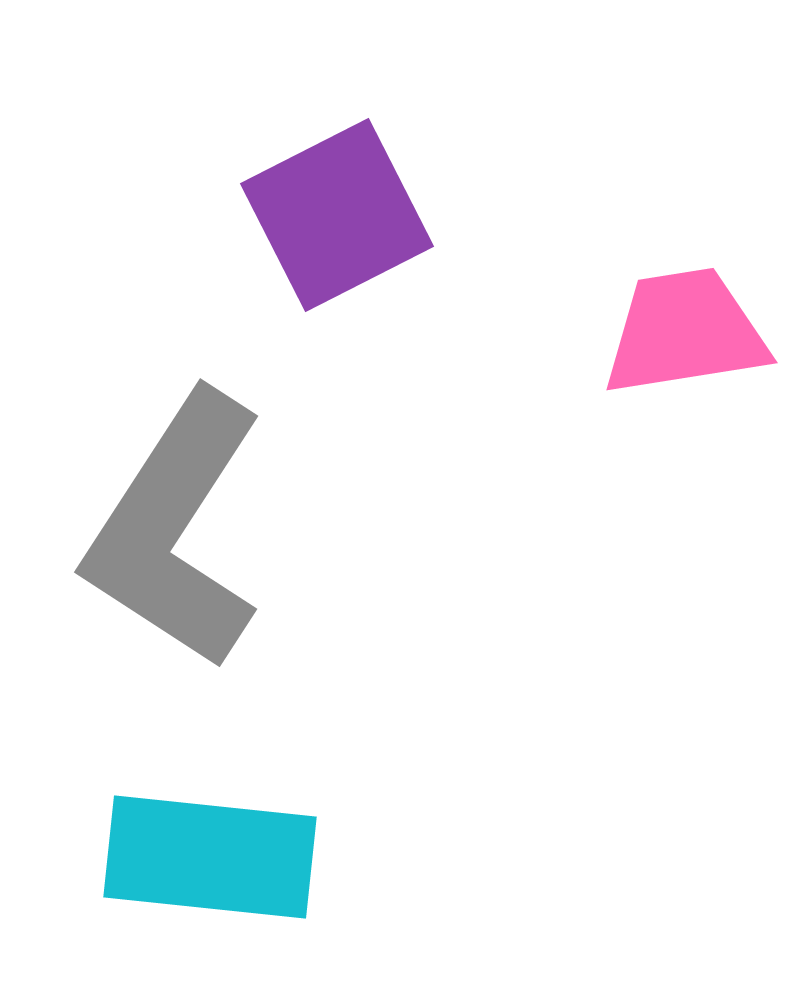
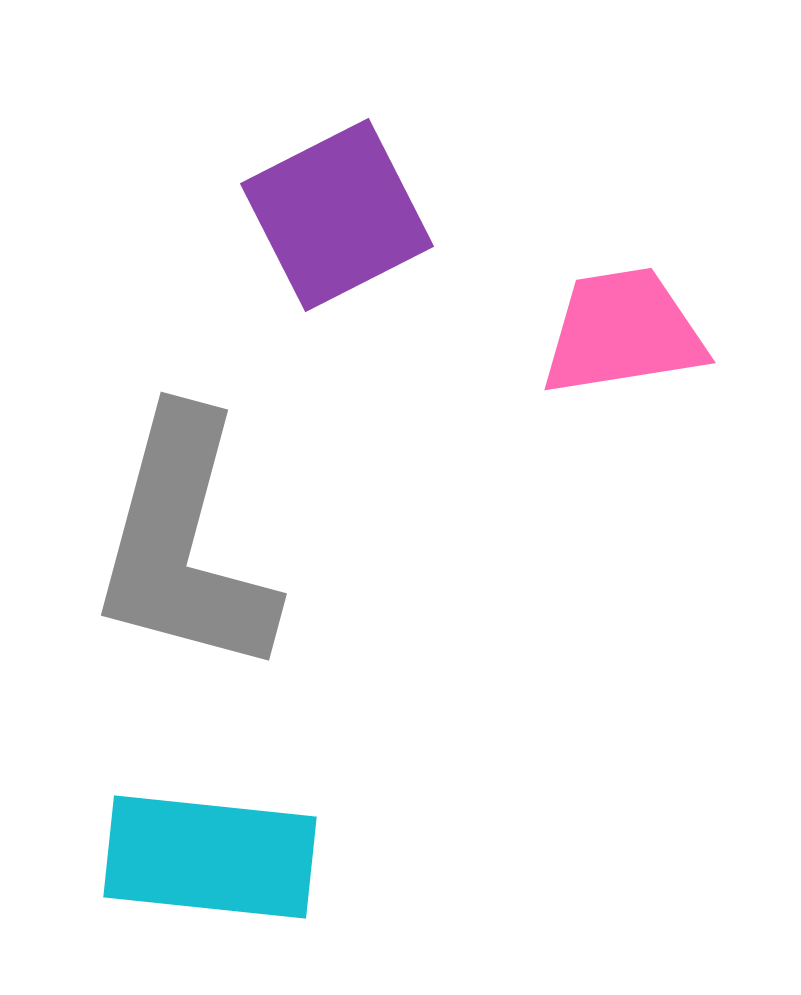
pink trapezoid: moved 62 px left
gray L-shape: moved 9 px right, 14 px down; rotated 18 degrees counterclockwise
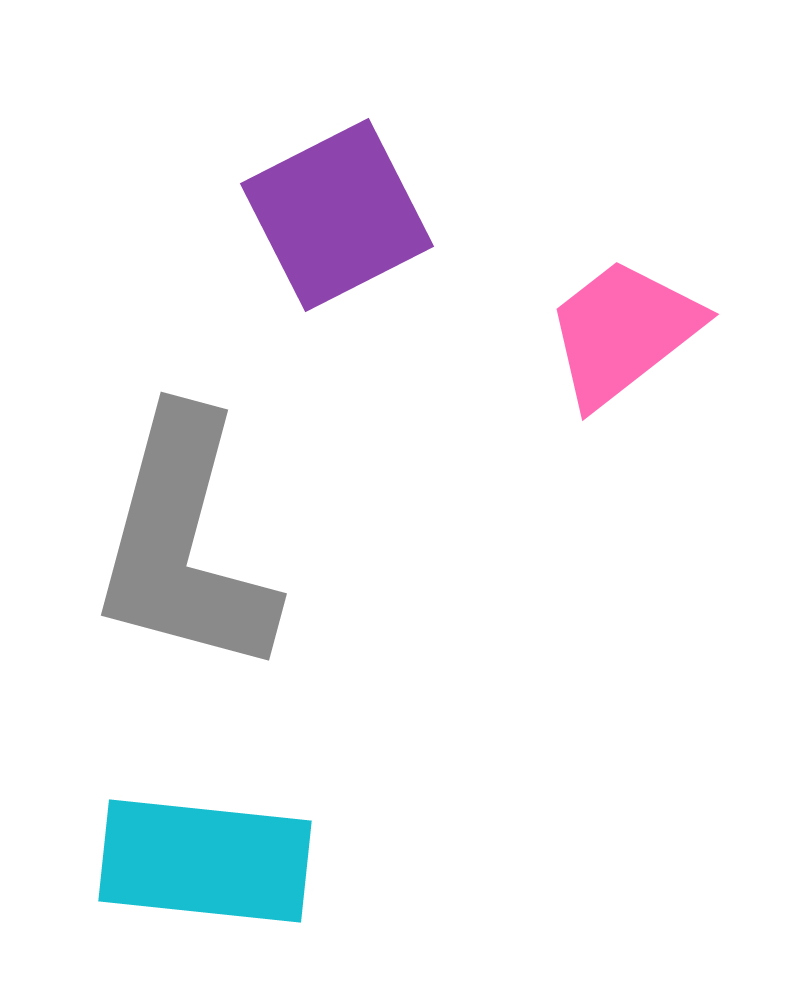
pink trapezoid: rotated 29 degrees counterclockwise
cyan rectangle: moved 5 px left, 4 px down
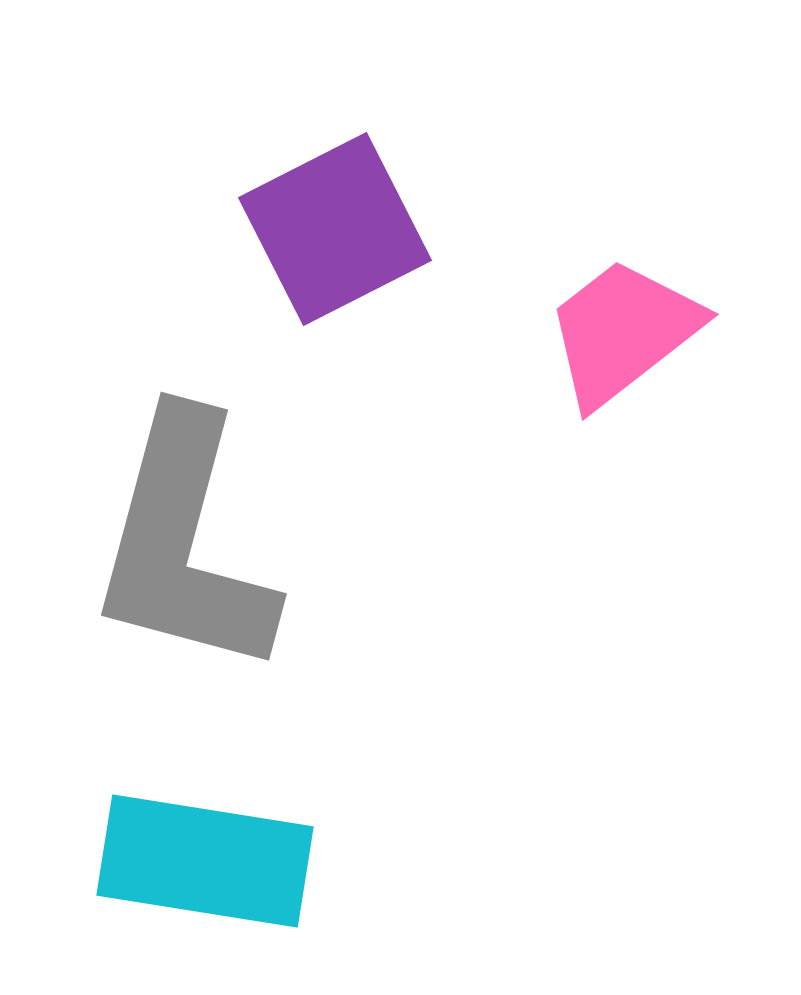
purple square: moved 2 px left, 14 px down
cyan rectangle: rotated 3 degrees clockwise
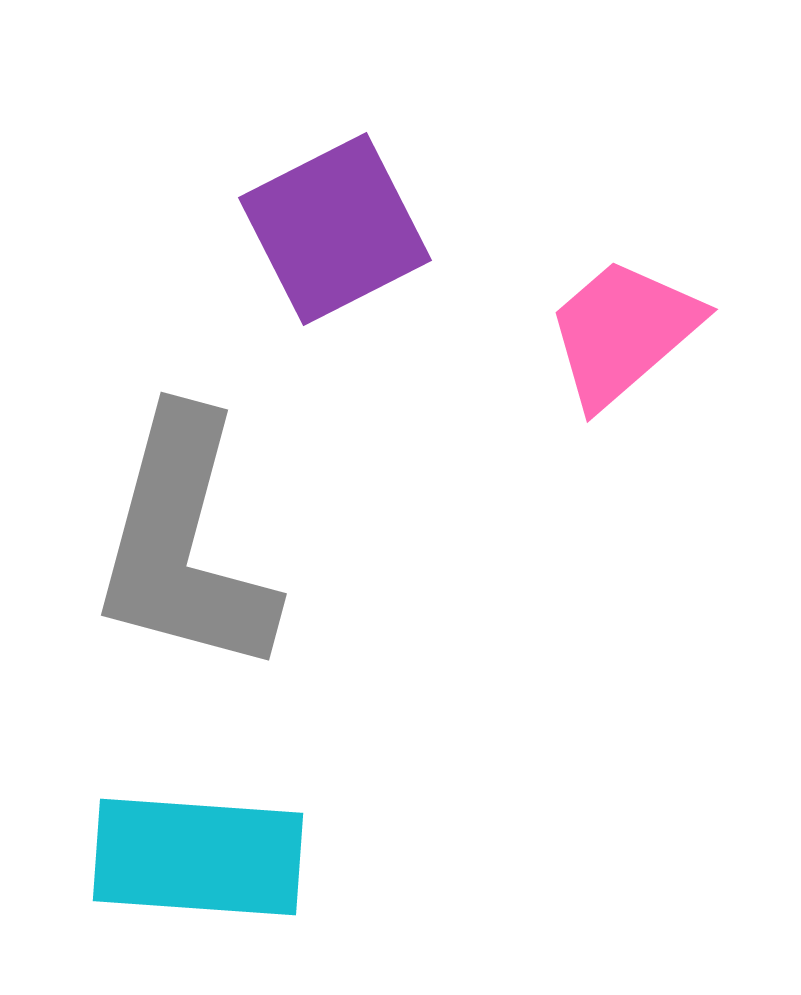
pink trapezoid: rotated 3 degrees counterclockwise
cyan rectangle: moved 7 px left, 4 px up; rotated 5 degrees counterclockwise
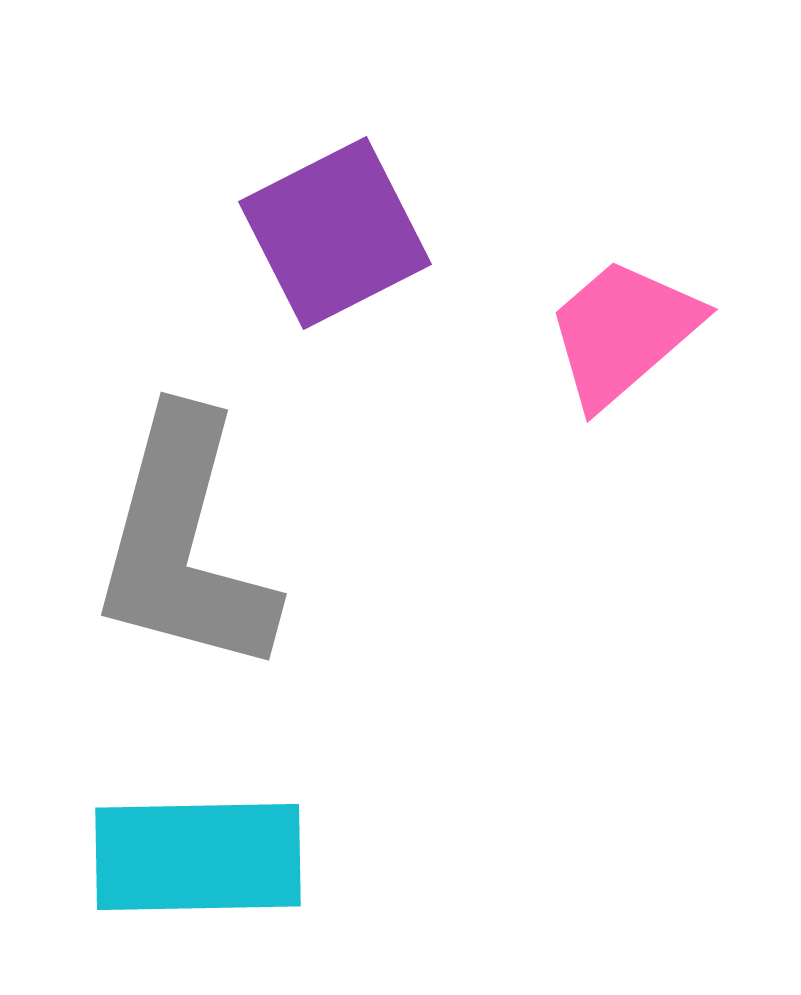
purple square: moved 4 px down
cyan rectangle: rotated 5 degrees counterclockwise
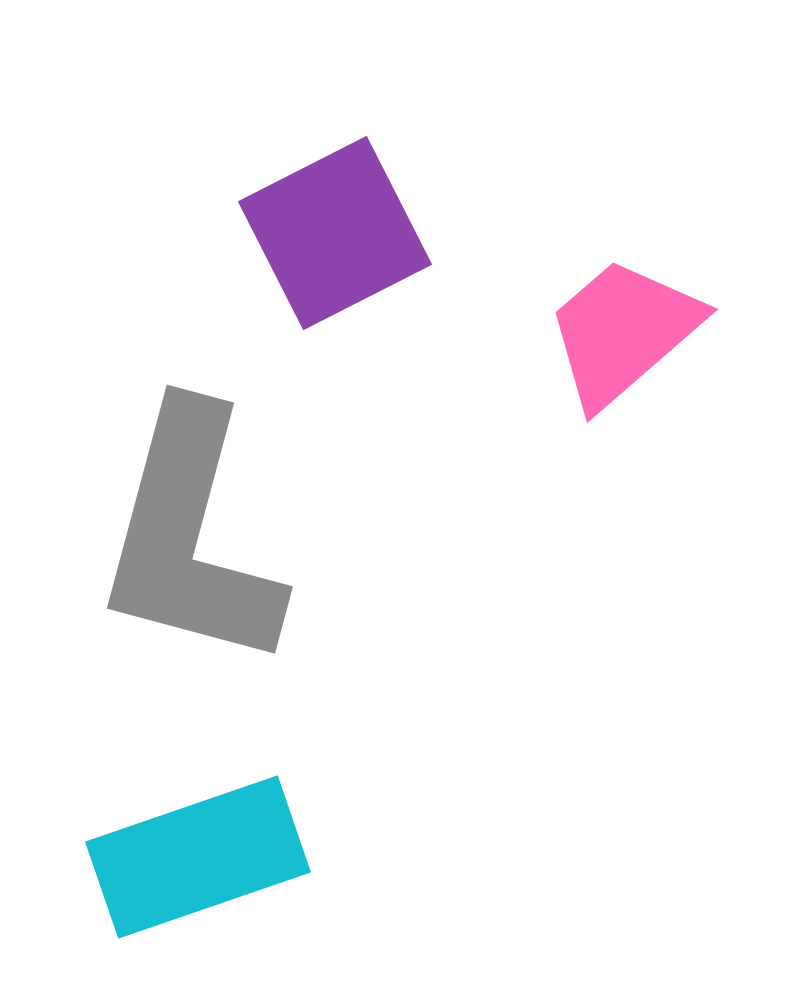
gray L-shape: moved 6 px right, 7 px up
cyan rectangle: rotated 18 degrees counterclockwise
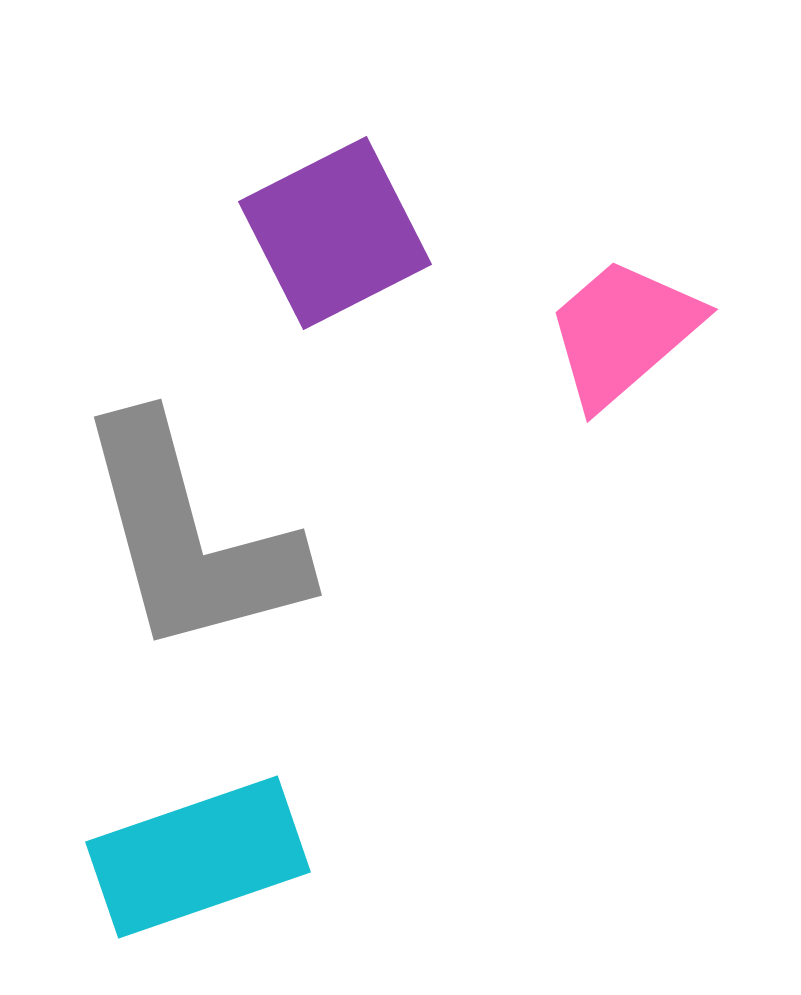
gray L-shape: rotated 30 degrees counterclockwise
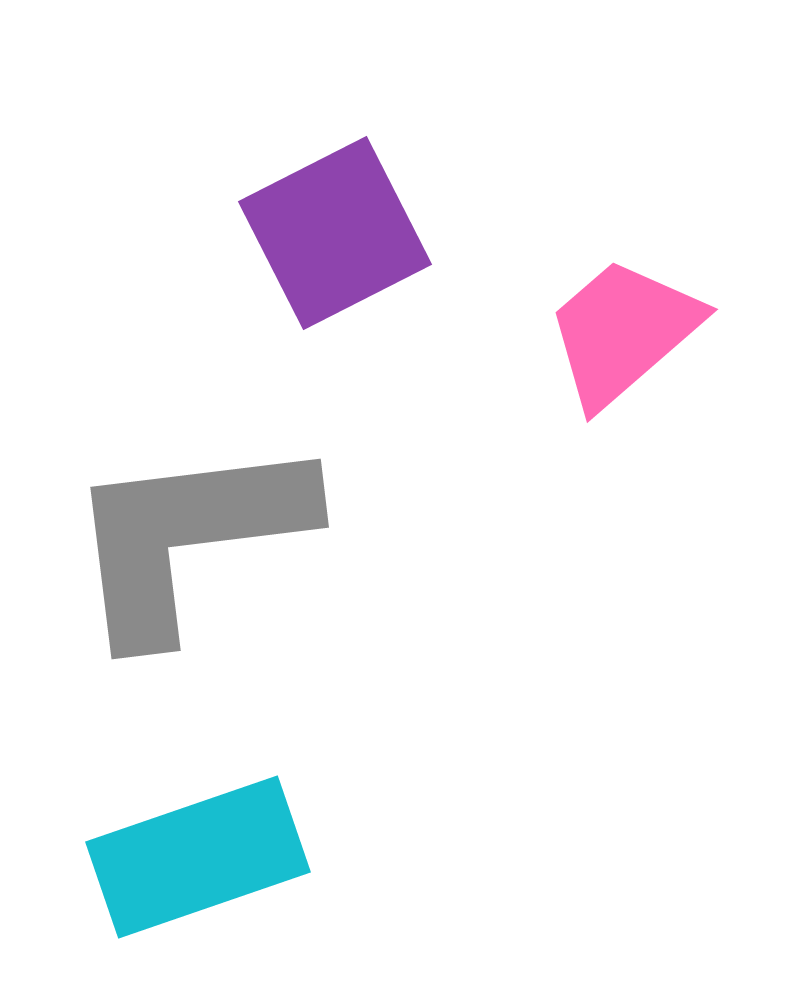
gray L-shape: moved 2 px left; rotated 98 degrees clockwise
